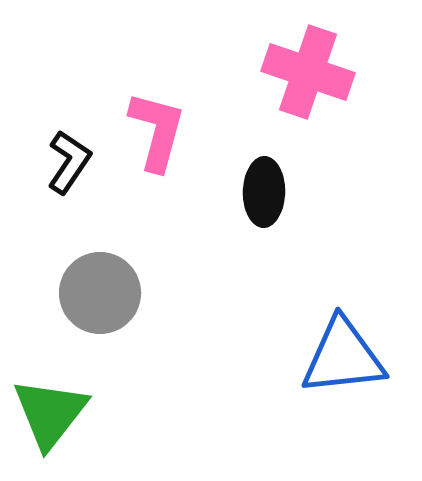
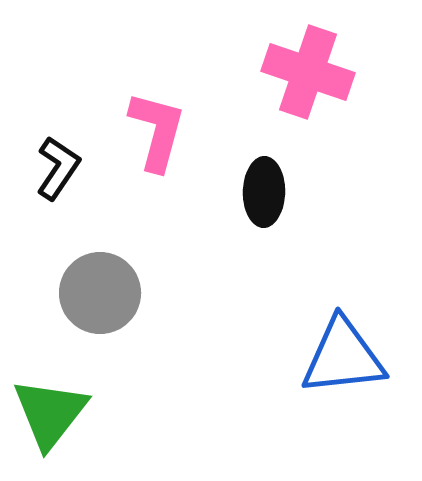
black L-shape: moved 11 px left, 6 px down
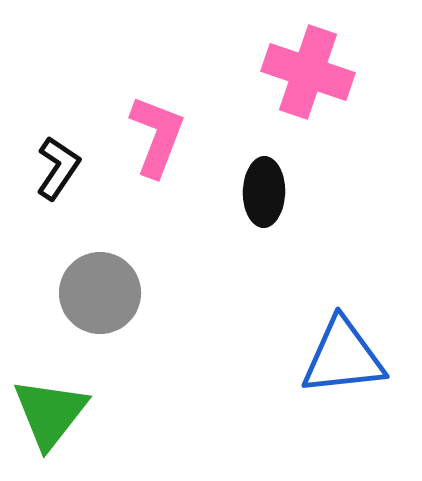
pink L-shape: moved 5 px down; rotated 6 degrees clockwise
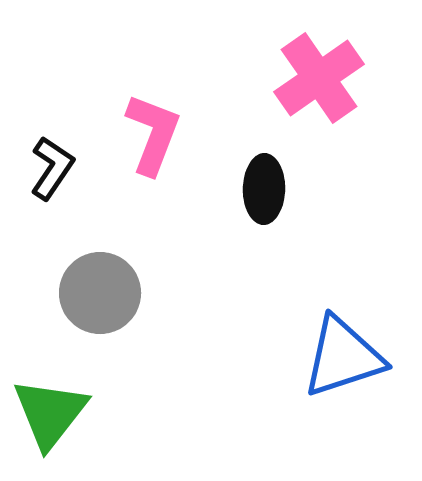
pink cross: moved 11 px right, 6 px down; rotated 36 degrees clockwise
pink L-shape: moved 4 px left, 2 px up
black L-shape: moved 6 px left
black ellipse: moved 3 px up
blue triangle: rotated 12 degrees counterclockwise
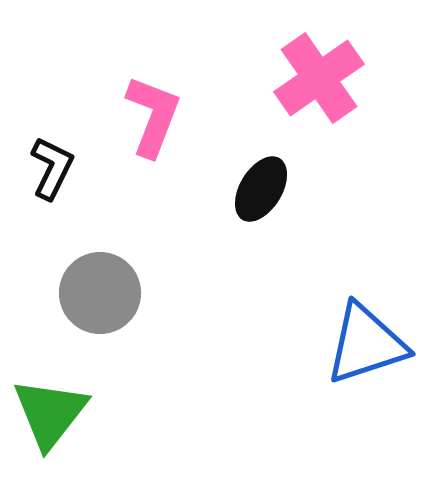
pink L-shape: moved 18 px up
black L-shape: rotated 8 degrees counterclockwise
black ellipse: moved 3 px left; rotated 30 degrees clockwise
blue triangle: moved 23 px right, 13 px up
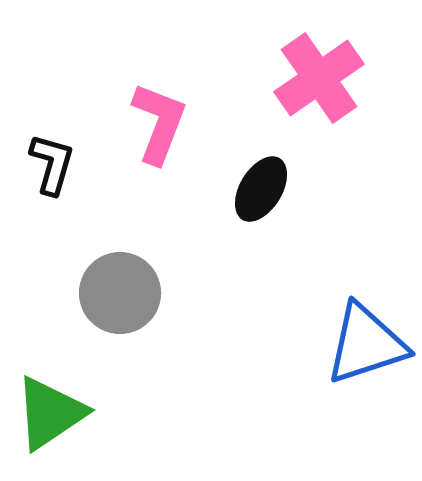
pink L-shape: moved 6 px right, 7 px down
black L-shape: moved 4 px up; rotated 10 degrees counterclockwise
gray circle: moved 20 px right
green triangle: rotated 18 degrees clockwise
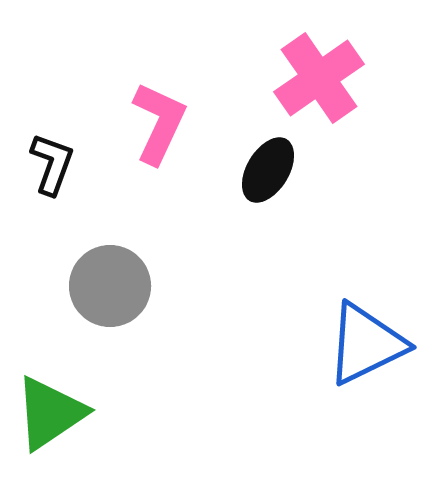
pink L-shape: rotated 4 degrees clockwise
black L-shape: rotated 4 degrees clockwise
black ellipse: moved 7 px right, 19 px up
gray circle: moved 10 px left, 7 px up
blue triangle: rotated 8 degrees counterclockwise
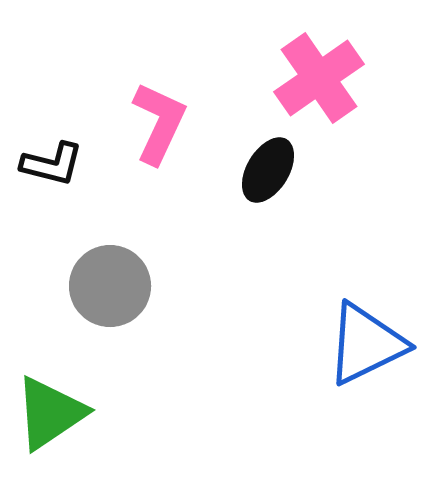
black L-shape: rotated 84 degrees clockwise
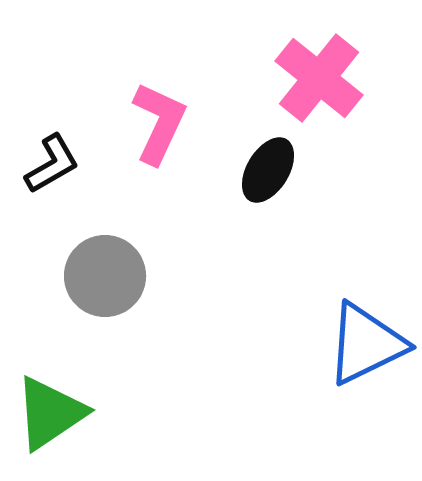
pink cross: rotated 16 degrees counterclockwise
black L-shape: rotated 44 degrees counterclockwise
gray circle: moved 5 px left, 10 px up
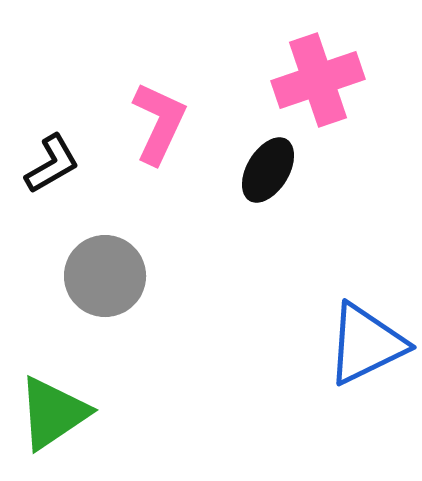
pink cross: moved 1 px left, 2 px down; rotated 32 degrees clockwise
green triangle: moved 3 px right
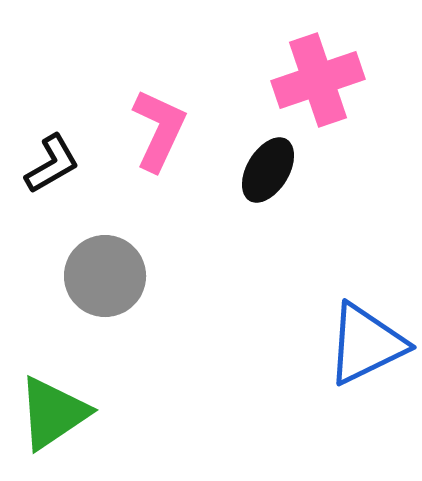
pink L-shape: moved 7 px down
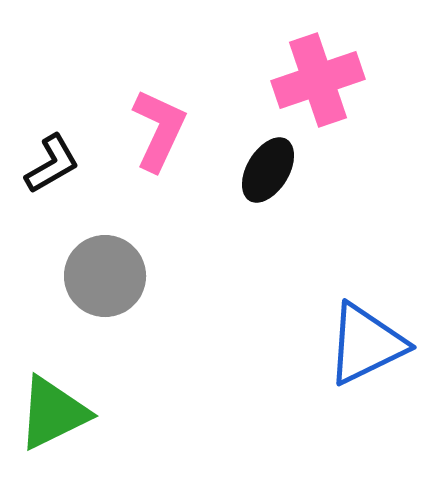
green triangle: rotated 8 degrees clockwise
